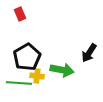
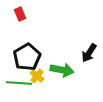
yellow cross: rotated 32 degrees clockwise
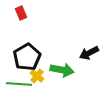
red rectangle: moved 1 px right, 1 px up
black arrow: rotated 30 degrees clockwise
green line: moved 1 px down
